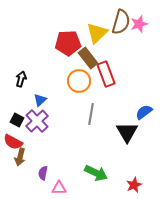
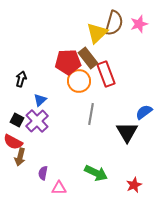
brown semicircle: moved 7 px left, 1 px down
red pentagon: moved 19 px down
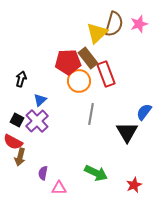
brown semicircle: moved 1 px down
blue semicircle: rotated 18 degrees counterclockwise
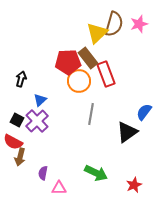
black triangle: rotated 25 degrees clockwise
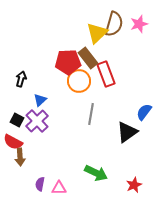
brown arrow: rotated 18 degrees counterclockwise
purple semicircle: moved 3 px left, 11 px down
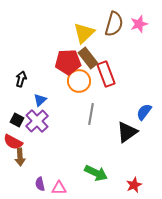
yellow triangle: moved 13 px left
purple semicircle: rotated 24 degrees counterclockwise
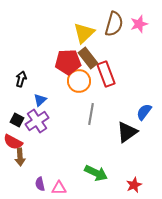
purple cross: rotated 10 degrees clockwise
